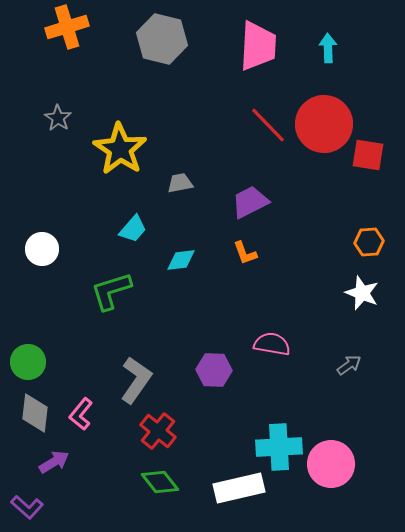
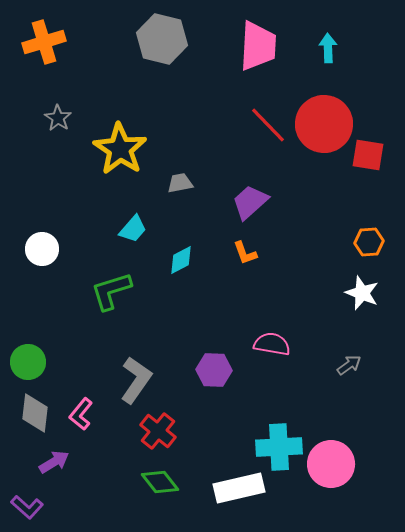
orange cross: moved 23 px left, 15 px down
purple trapezoid: rotated 15 degrees counterclockwise
cyan diamond: rotated 20 degrees counterclockwise
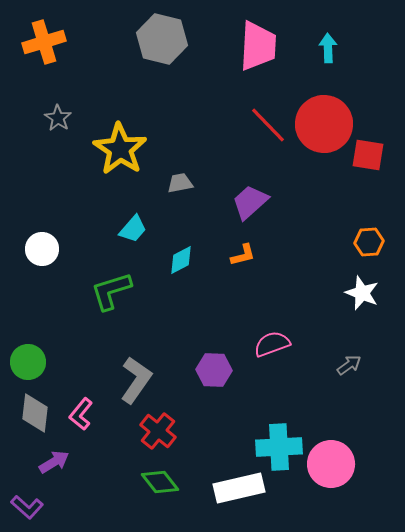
orange L-shape: moved 2 px left, 2 px down; rotated 84 degrees counterclockwise
pink semicircle: rotated 30 degrees counterclockwise
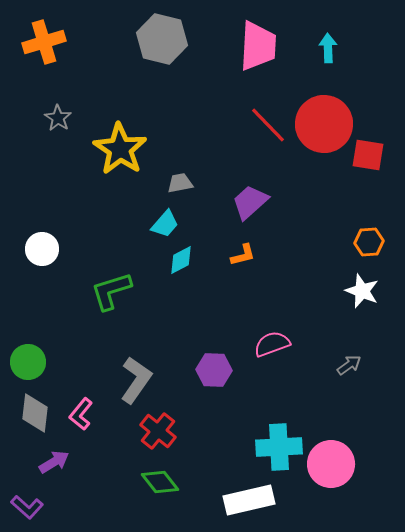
cyan trapezoid: moved 32 px right, 5 px up
white star: moved 2 px up
white rectangle: moved 10 px right, 12 px down
